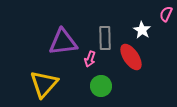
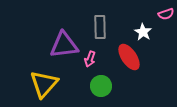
pink semicircle: rotated 133 degrees counterclockwise
white star: moved 1 px right, 2 px down
gray rectangle: moved 5 px left, 11 px up
purple triangle: moved 1 px right, 3 px down
red ellipse: moved 2 px left
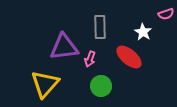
purple triangle: moved 2 px down
red ellipse: rotated 16 degrees counterclockwise
yellow triangle: moved 1 px right
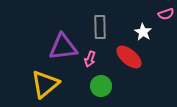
purple triangle: moved 1 px left
yellow triangle: rotated 8 degrees clockwise
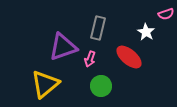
gray rectangle: moved 2 px left, 1 px down; rotated 15 degrees clockwise
white star: moved 3 px right
purple triangle: rotated 12 degrees counterclockwise
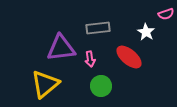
gray rectangle: rotated 70 degrees clockwise
purple triangle: moved 2 px left, 1 px down; rotated 12 degrees clockwise
pink arrow: rotated 28 degrees counterclockwise
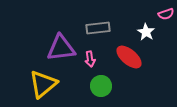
yellow triangle: moved 2 px left
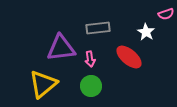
green circle: moved 10 px left
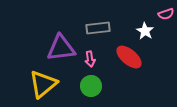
white star: moved 1 px left, 1 px up
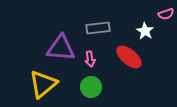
purple triangle: rotated 12 degrees clockwise
green circle: moved 1 px down
